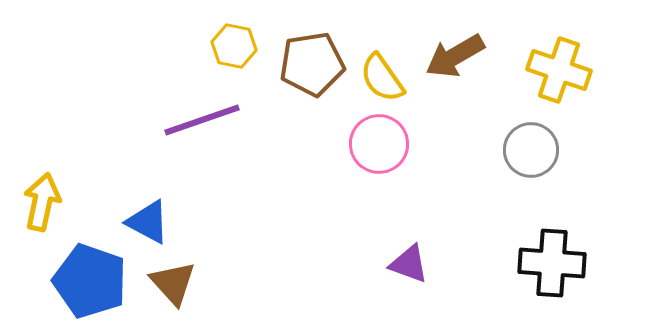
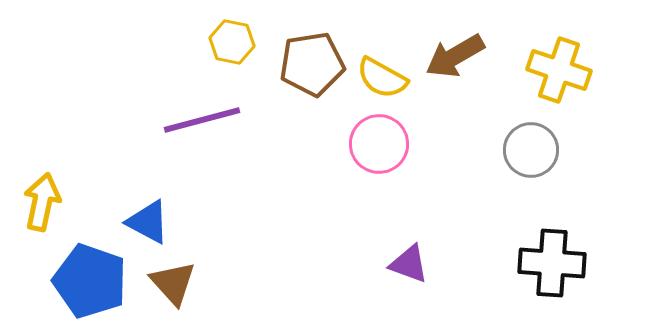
yellow hexagon: moved 2 px left, 4 px up
yellow semicircle: rotated 26 degrees counterclockwise
purple line: rotated 4 degrees clockwise
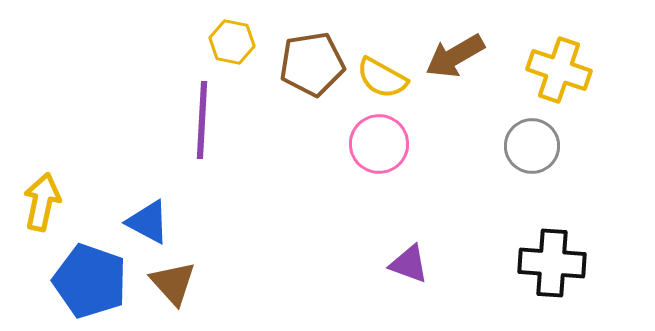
purple line: rotated 72 degrees counterclockwise
gray circle: moved 1 px right, 4 px up
